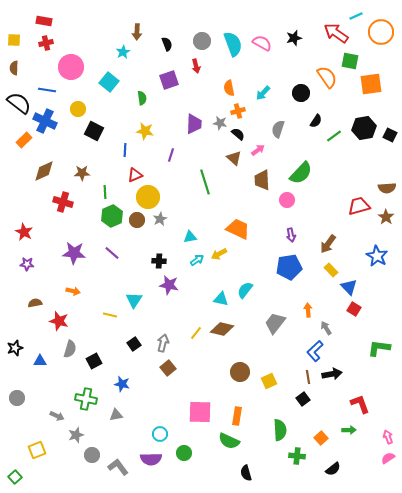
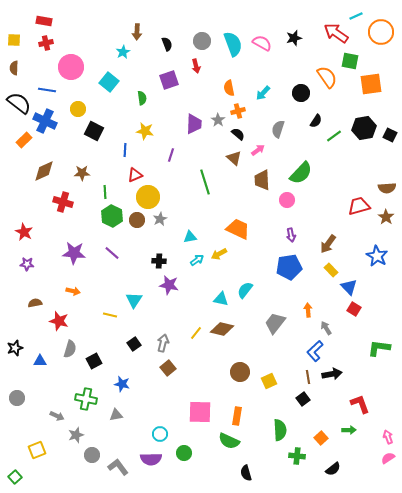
gray star at (220, 123): moved 2 px left, 3 px up; rotated 24 degrees clockwise
green hexagon at (112, 216): rotated 10 degrees counterclockwise
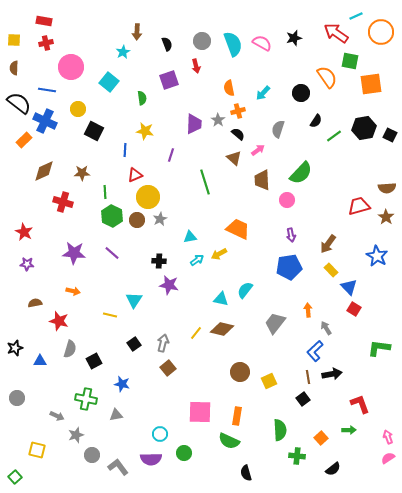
yellow square at (37, 450): rotated 36 degrees clockwise
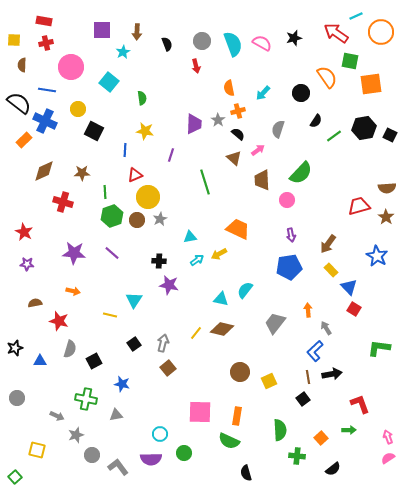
brown semicircle at (14, 68): moved 8 px right, 3 px up
purple square at (169, 80): moved 67 px left, 50 px up; rotated 18 degrees clockwise
green hexagon at (112, 216): rotated 15 degrees clockwise
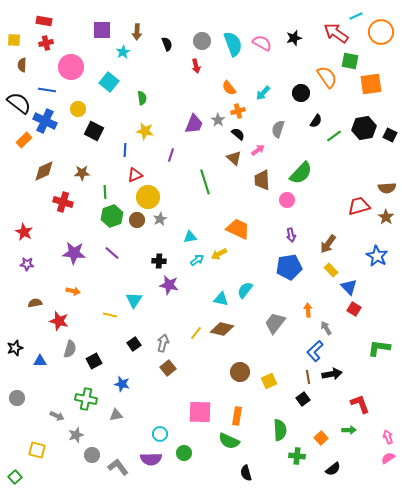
orange semicircle at (229, 88): rotated 28 degrees counterclockwise
purple trapezoid at (194, 124): rotated 20 degrees clockwise
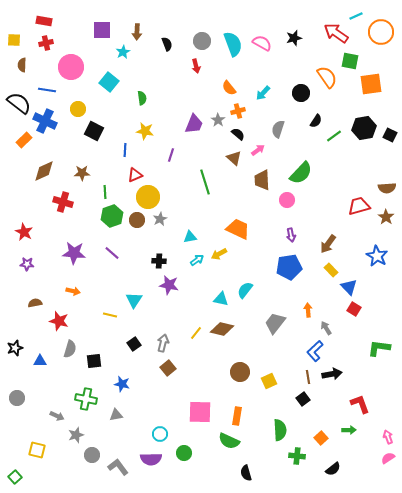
black square at (94, 361): rotated 21 degrees clockwise
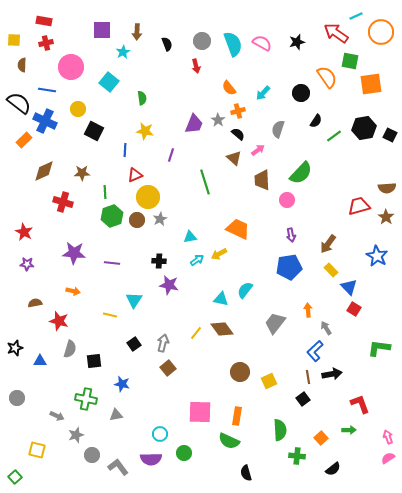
black star at (294, 38): moved 3 px right, 4 px down
purple line at (112, 253): moved 10 px down; rotated 35 degrees counterclockwise
brown diamond at (222, 329): rotated 40 degrees clockwise
